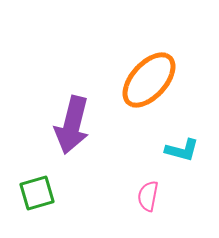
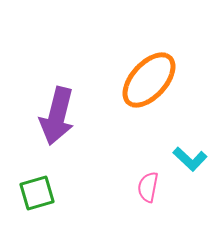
purple arrow: moved 15 px left, 9 px up
cyan L-shape: moved 8 px right, 9 px down; rotated 28 degrees clockwise
pink semicircle: moved 9 px up
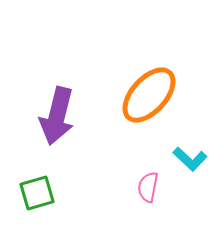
orange ellipse: moved 15 px down
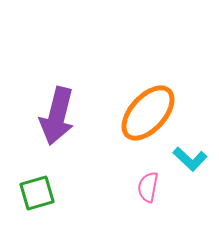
orange ellipse: moved 1 px left, 18 px down
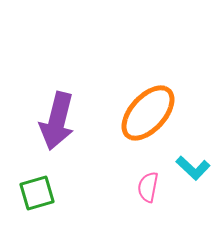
purple arrow: moved 5 px down
cyan L-shape: moved 3 px right, 9 px down
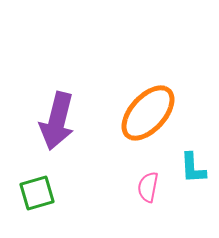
cyan L-shape: rotated 44 degrees clockwise
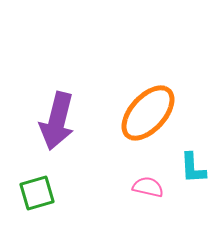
pink semicircle: rotated 92 degrees clockwise
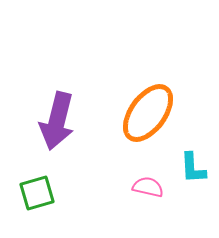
orange ellipse: rotated 6 degrees counterclockwise
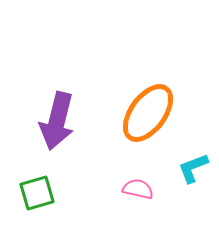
cyan L-shape: rotated 72 degrees clockwise
pink semicircle: moved 10 px left, 2 px down
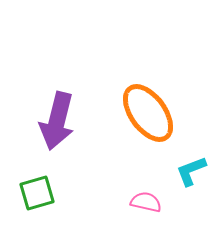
orange ellipse: rotated 72 degrees counterclockwise
cyan L-shape: moved 2 px left, 3 px down
pink semicircle: moved 8 px right, 13 px down
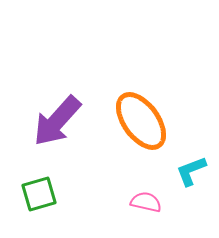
orange ellipse: moved 7 px left, 8 px down
purple arrow: rotated 28 degrees clockwise
green square: moved 2 px right, 1 px down
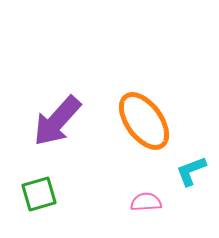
orange ellipse: moved 3 px right
pink semicircle: rotated 16 degrees counterclockwise
